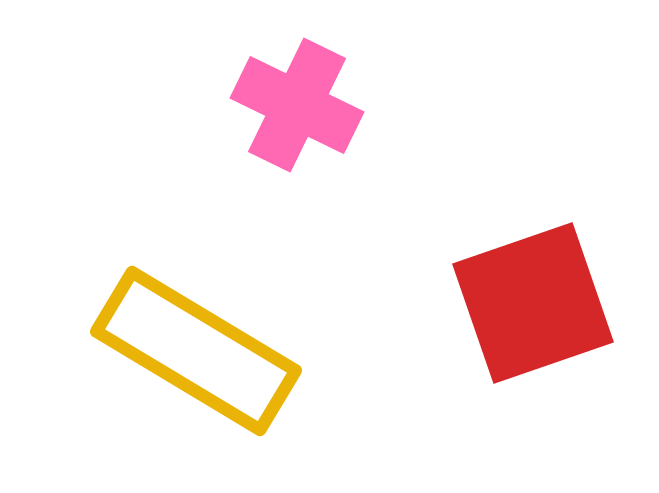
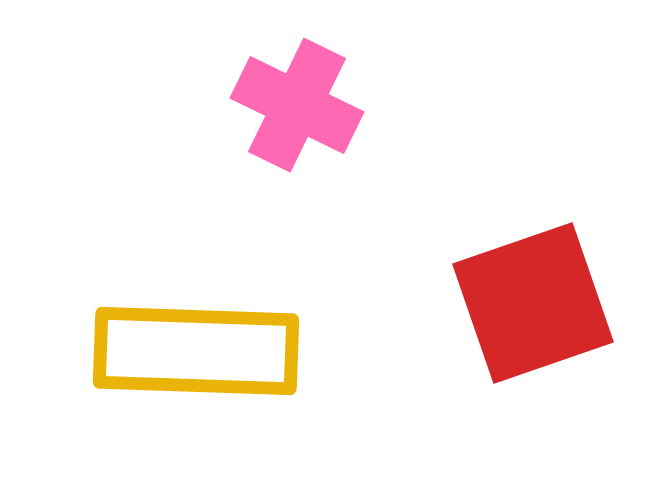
yellow rectangle: rotated 29 degrees counterclockwise
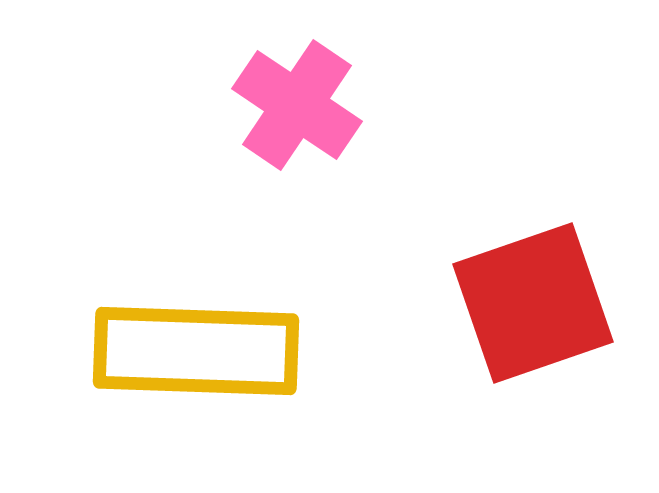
pink cross: rotated 8 degrees clockwise
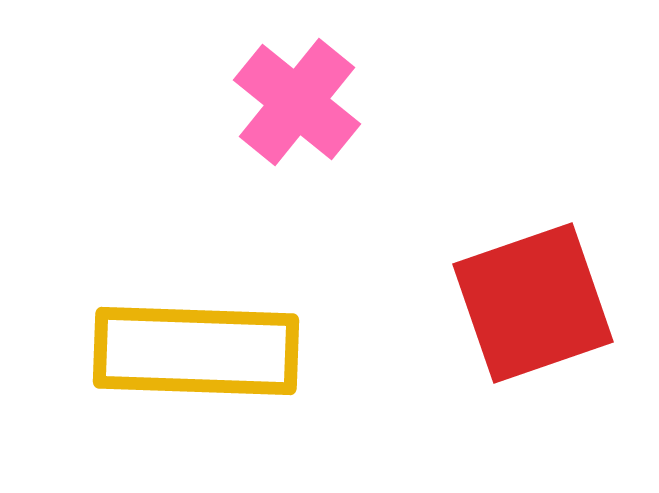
pink cross: moved 3 px up; rotated 5 degrees clockwise
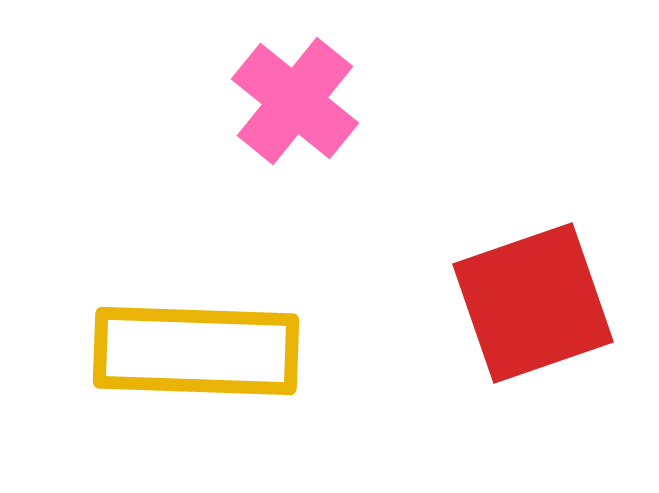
pink cross: moved 2 px left, 1 px up
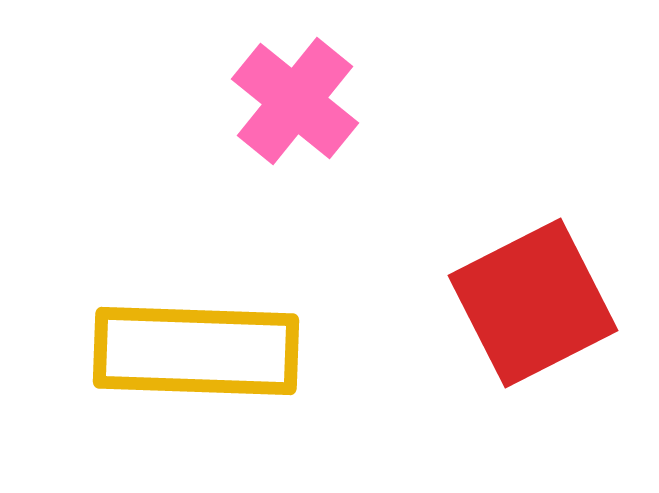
red square: rotated 8 degrees counterclockwise
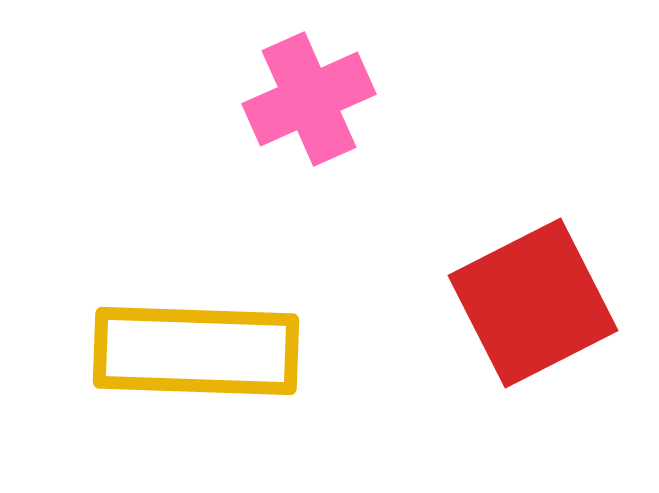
pink cross: moved 14 px right, 2 px up; rotated 27 degrees clockwise
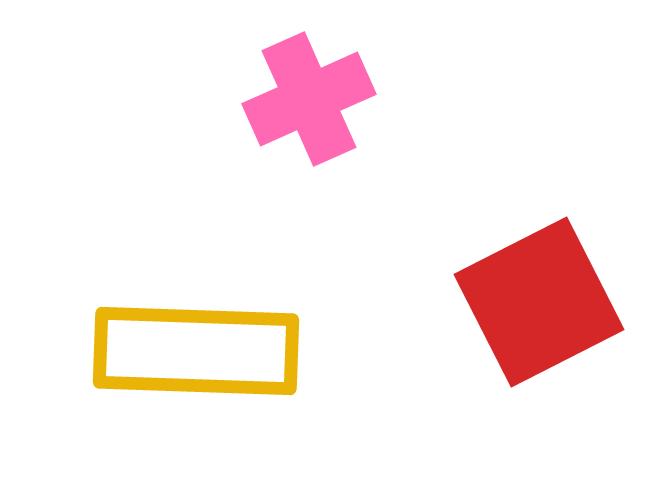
red square: moved 6 px right, 1 px up
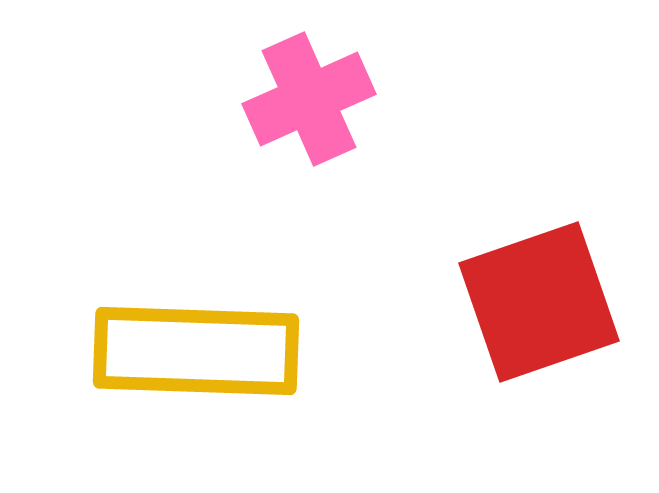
red square: rotated 8 degrees clockwise
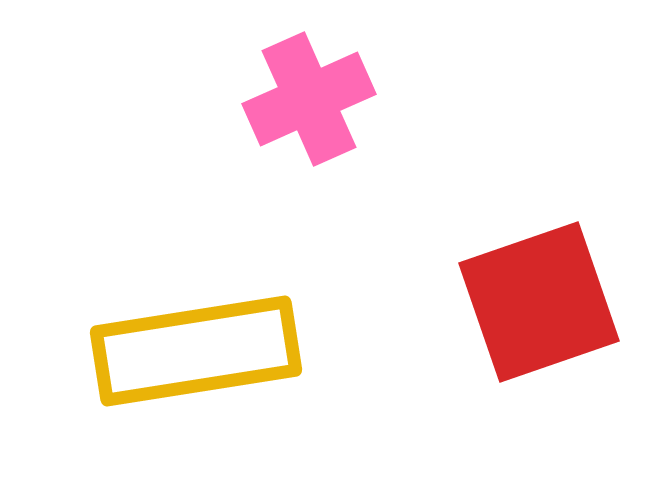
yellow rectangle: rotated 11 degrees counterclockwise
